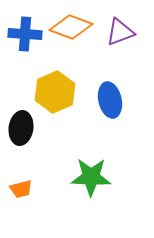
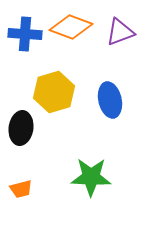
yellow hexagon: moved 1 px left; rotated 6 degrees clockwise
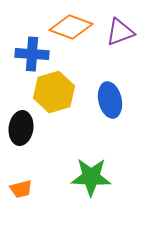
blue cross: moved 7 px right, 20 px down
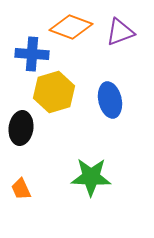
orange trapezoid: rotated 80 degrees clockwise
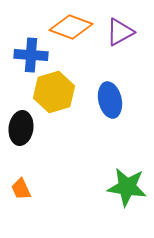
purple triangle: rotated 8 degrees counterclockwise
blue cross: moved 1 px left, 1 px down
green star: moved 36 px right, 10 px down; rotated 6 degrees clockwise
